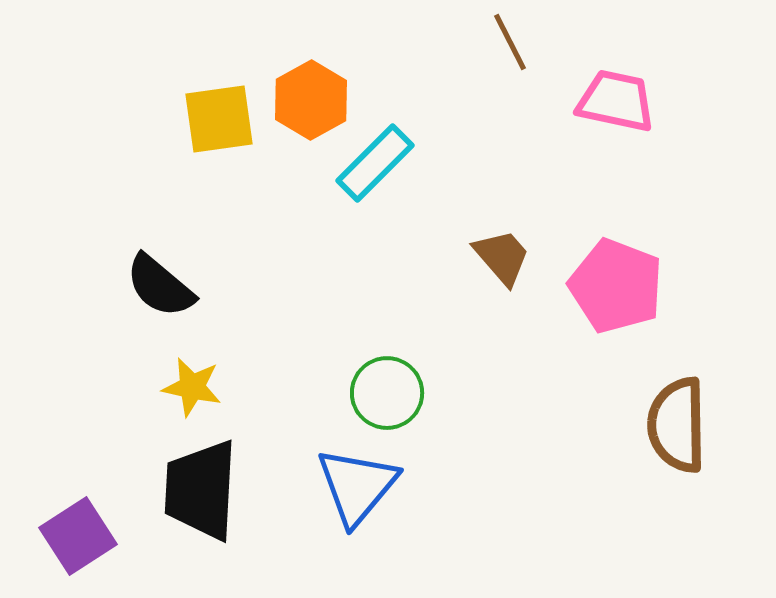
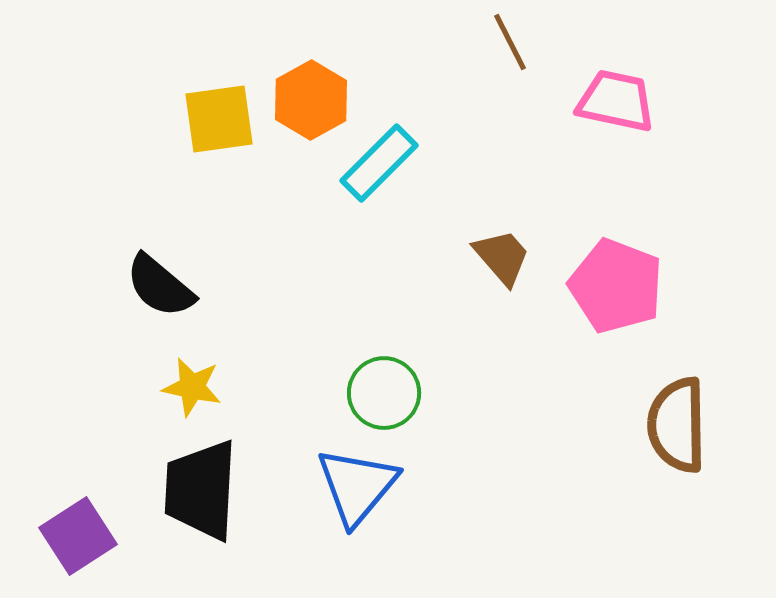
cyan rectangle: moved 4 px right
green circle: moved 3 px left
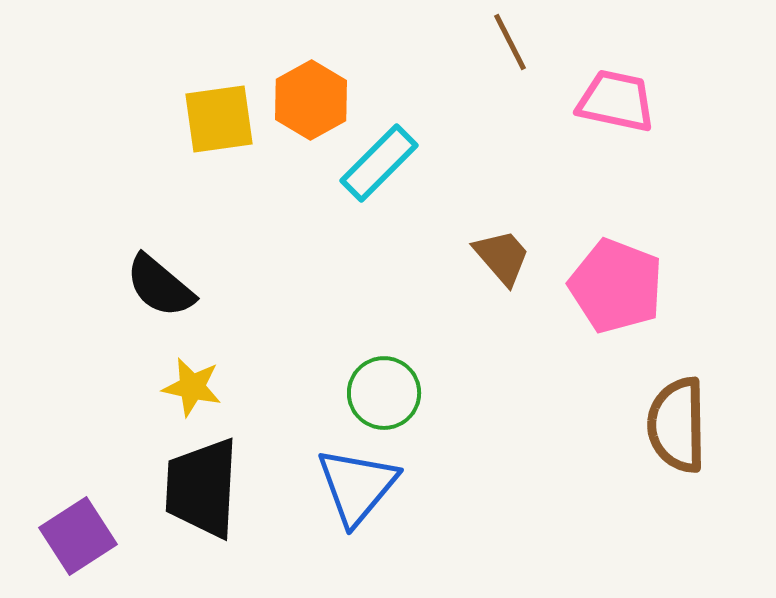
black trapezoid: moved 1 px right, 2 px up
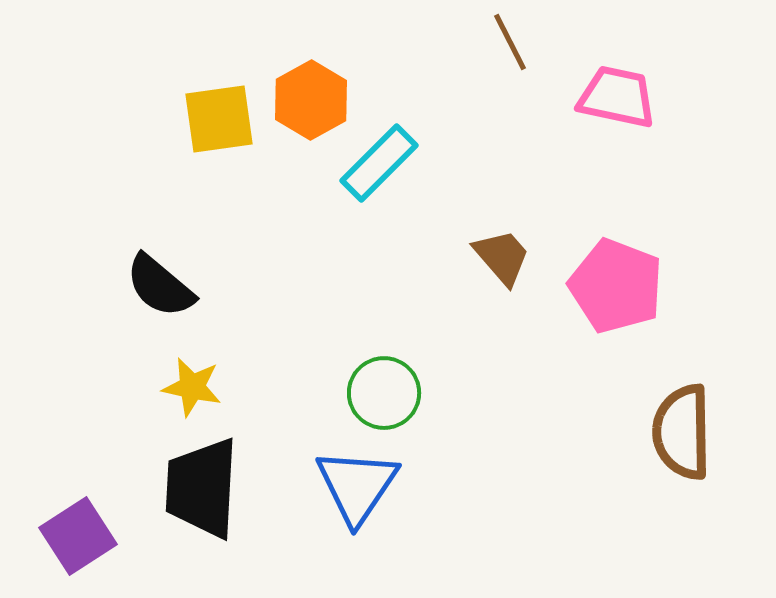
pink trapezoid: moved 1 px right, 4 px up
brown semicircle: moved 5 px right, 7 px down
blue triangle: rotated 6 degrees counterclockwise
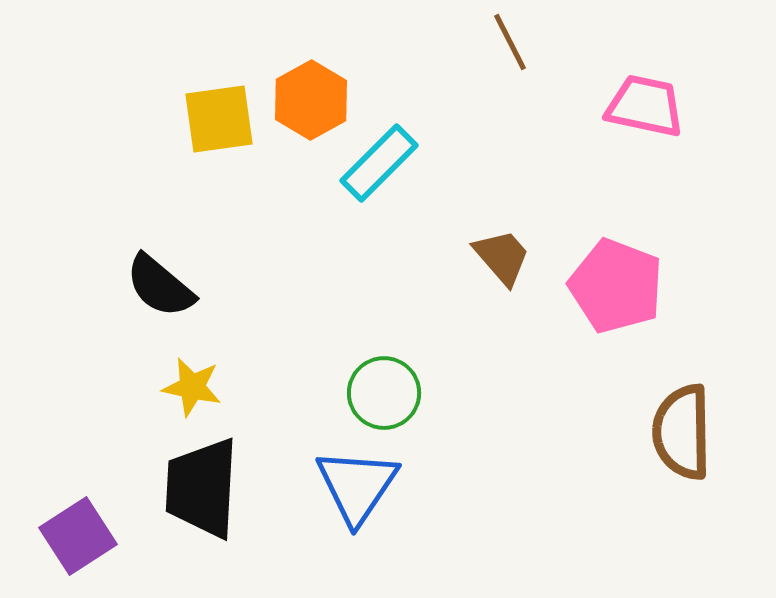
pink trapezoid: moved 28 px right, 9 px down
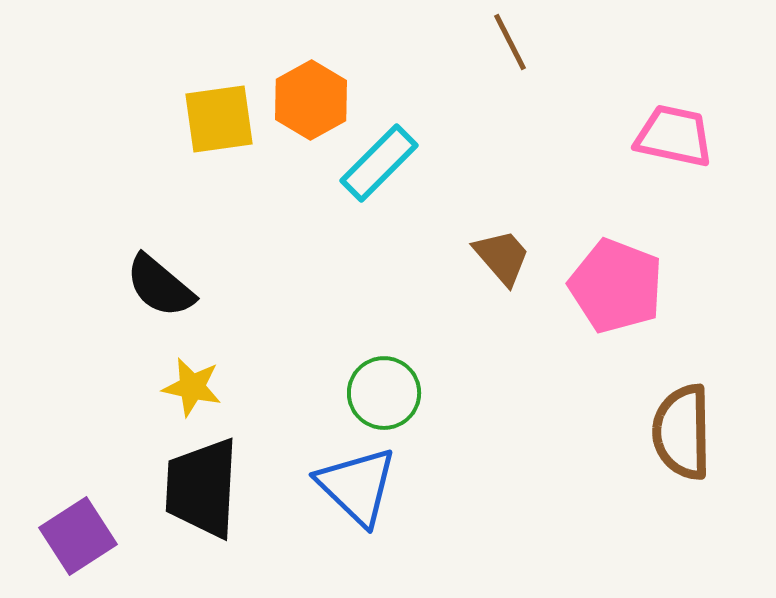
pink trapezoid: moved 29 px right, 30 px down
blue triangle: rotated 20 degrees counterclockwise
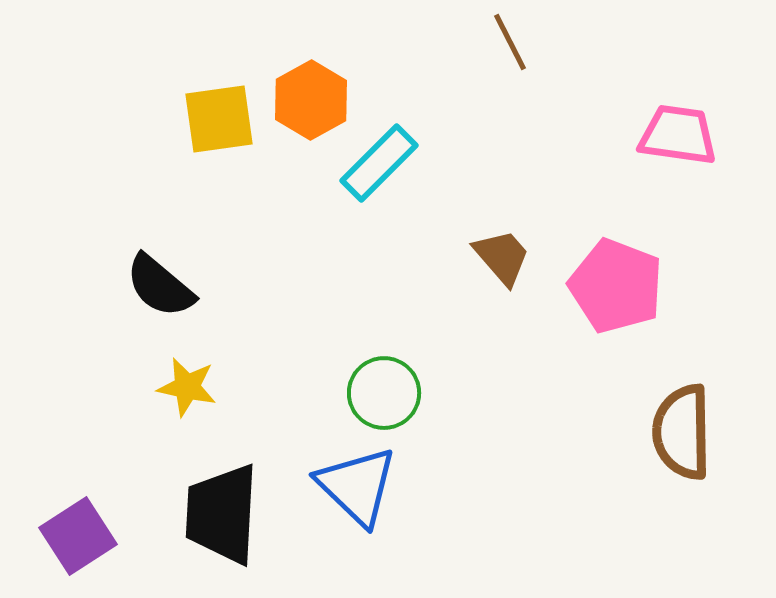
pink trapezoid: moved 4 px right, 1 px up; rotated 4 degrees counterclockwise
yellow star: moved 5 px left
black trapezoid: moved 20 px right, 26 px down
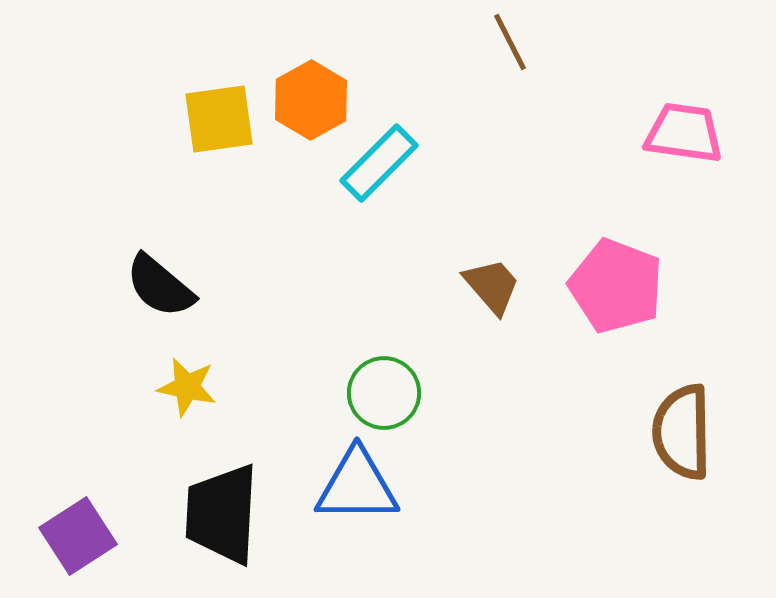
pink trapezoid: moved 6 px right, 2 px up
brown trapezoid: moved 10 px left, 29 px down
blue triangle: rotated 44 degrees counterclockwise
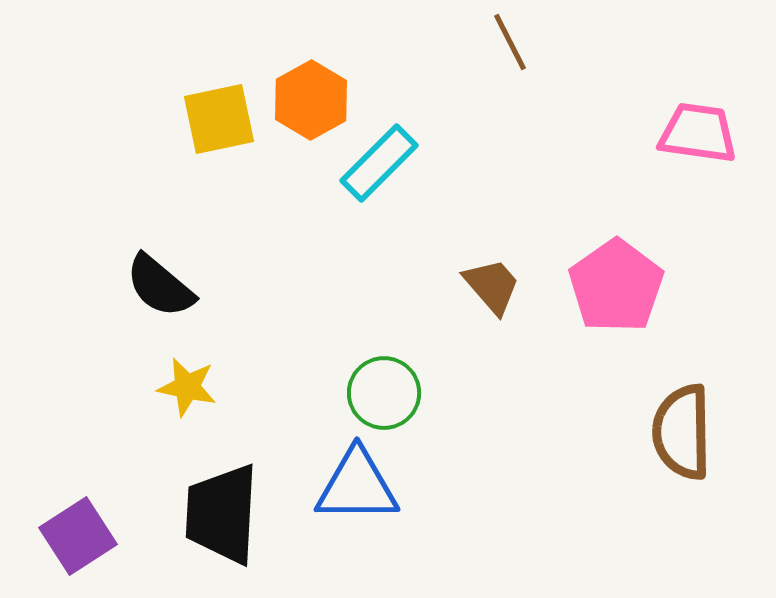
yellow square: rotated 4 degrees counterclockwise
pink trapezoid: moved 14 px right
pink pentagon: rotated 16 degrees clockwise
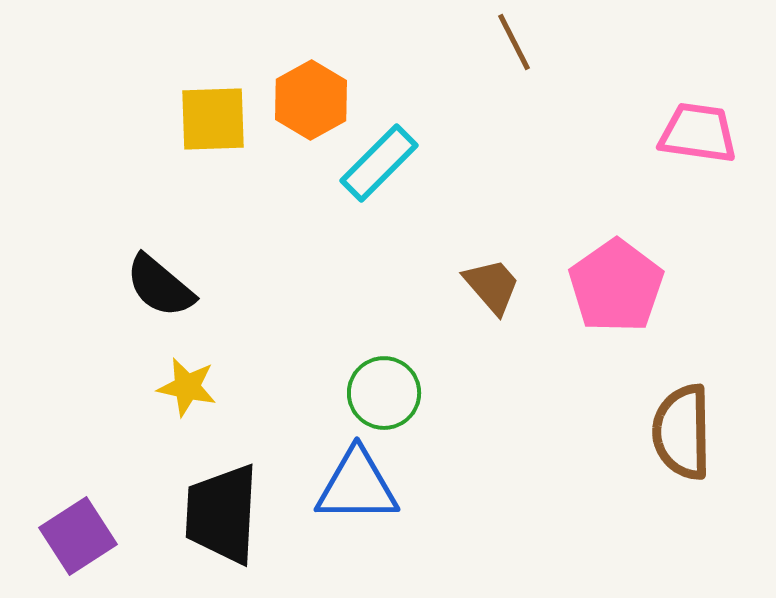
brown line: moved 4 px right
yellow square: moved 6 px left; rotated 10 degrees clockwise
